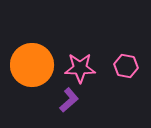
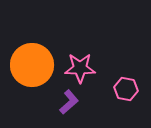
pink hexagon: moved 23 px down
purple L-shape: moved 2 px down
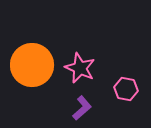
pink star: rotated 24 degrees clockwise
purple L-shape: moved 13 px right, 6 px down
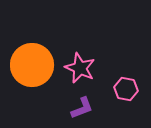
purple L-shape: rotated 20 degrees clockwise
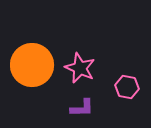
pink hexagon: moved 1 px right, 2 px up
purple L-shape: rotated 20 degrees clockwise
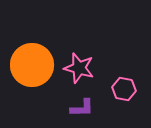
pink star: moved 1 px left; rotated 8 degrees counterclockwise
pink hexagon: moved 3 px left, 2 px down
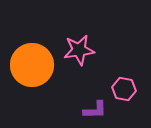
pink star: moved 18 px up; rotated 24 degrees counterclockwise
purple L-shape: moved 13 px right, 2 px down
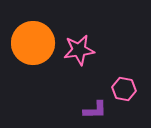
orange circle: moved 1 px right, 22 px up
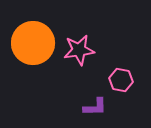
pink hexagon: moved 3 px left, 9 px up
purple L-shape: moved 3 px up
